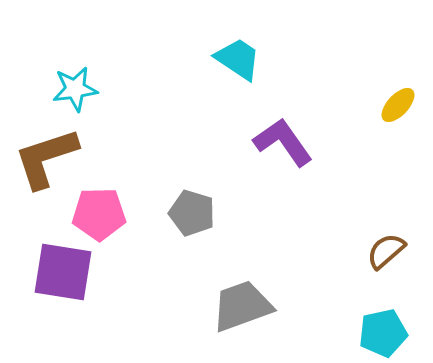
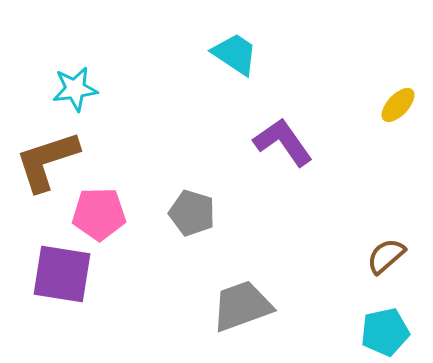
cyan trapezoid: moved 3 px left, 5 px up
brown L-shape: moved 1 px right, 3 px down
brown semicircle: moved 5 px down
purple square: moved 1 px left, 2 px down
cyan pentagon: moved 2 px right, 1 px up
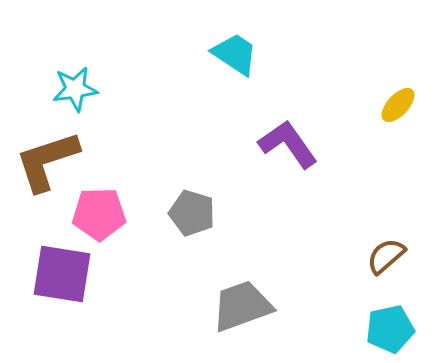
purple L-shape: moved 5 px right, 2 px down
cyan pentagon: moved 5 px right, 3 px up
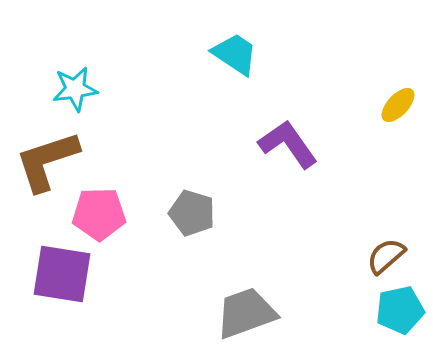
gray trapezoid: moved 4 px right, 7 px down
cyan pentagon: moved 10 px right, 19 px up
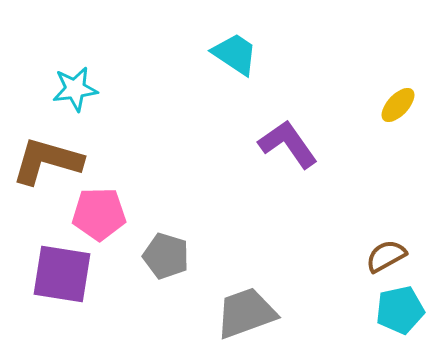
brown L-shape: rotated 34 degrees clockwise
gray pentagon: moved 26 px left, 43 px down
brown semicircle: rotated 12 degrees clockwise
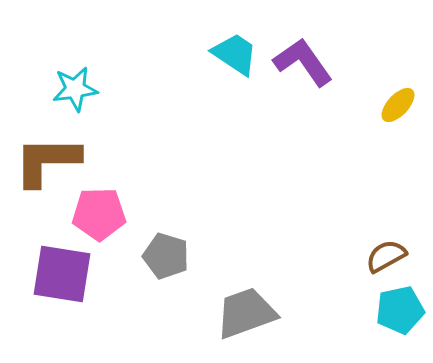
purple L-shape: moved 15 px right, 82 px up
brown L-shape: rotated 16 degrees counterclockwise
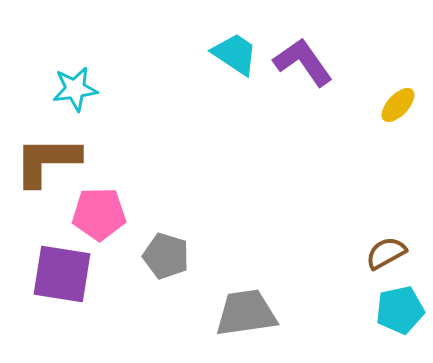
brown semicircle: moved 3 px up
gray trapezoid: rotated 12 degrees clockwise
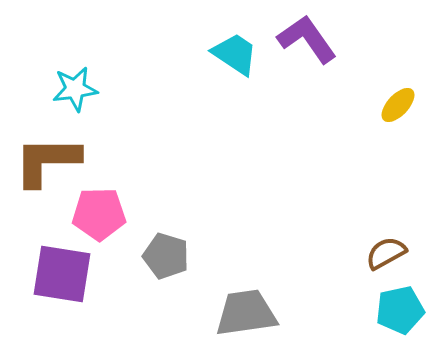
purple L-shape: moved 4 px right, 23 px up
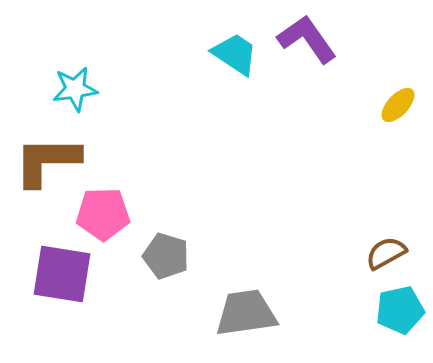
pink pentagon: moved 4 px right
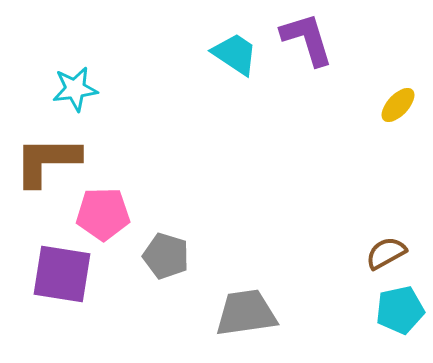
purple L-shape: rotated 18 degrees clockwise
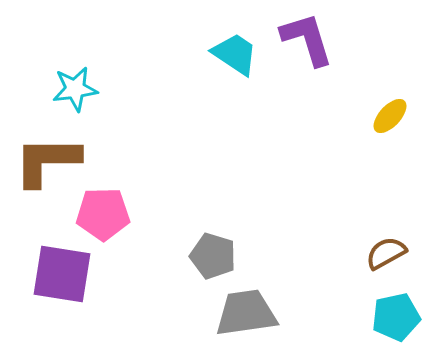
yellow ellipse: moved 8 px left, 11 px down
gray pentagon: moved 47 px right
cyan pentagon: moved 4 px left, 7 px down
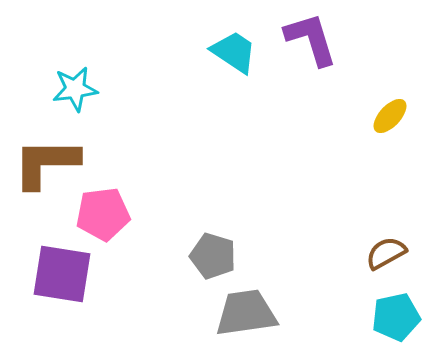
purple L-shape: moved 4 px right
cyan trapezoid: moved 1 px left, 2 px up
brown L-shape: moved 1 px left, 2 px down
pink pentagon: rotated 6 degrees counterclockwise
